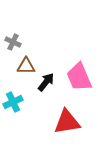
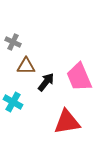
cyan cross: rotated 36 degrees counterclockwise
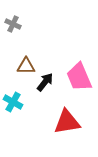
gray cross: moved 18 px up
black arrow: moved 1 px left
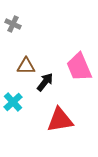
pink trapezoid: moved 10 px up
cyan cross: rotated 18 degrees clockwise
red triangle: moved 7 px left, 2 px up
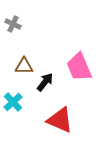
brown triangle: moved 2 px left
red triangle: rotated 32 degrees clockwise
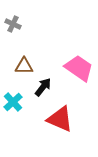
pink trapezoid: moved 1 px down; rotated 148 degrees clockwise
black arrow: moved 2 px left, 5 px down
red triangle: moved 1 px up
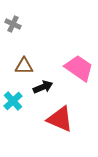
black arrow: rotated 30 degrees clockwise
cyan cross: moved 1 px up
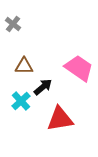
gray cross: rotated 14 degrees clockwise
black arrow: rotated 18 degrees counterclockwise
cyan cross: moved 8 px right
red triangle: rotated 32 degrees counterclockwise
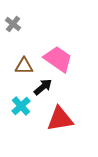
pink trapezoid: moved 21 px left, 9 px up
cyan cross: moved 5 px down
